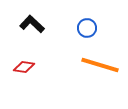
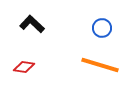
blue circle: moved 15 px right
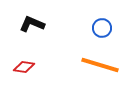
black L-shape: rotated 20 degrees counterclockwise
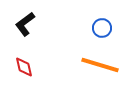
black L-shape: moved 7 px left; rotated 60 degrees counterclockwise
red diamond: rotated 70 degrees clockwise
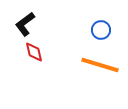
blue circle: moved 1 px left, 2 px down
red diamond: moved 10 px right, 15 px up
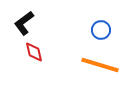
black L-shape: moved 1 px left, 1 px up
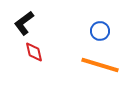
blue circle: moved 1 px left, 1 px down
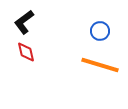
black L-shape: moved 1 px up
red diamond: moved 8 px left
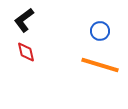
black L-shape: moved 2 px up
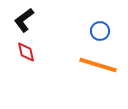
orange line: moved 2 px left
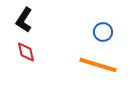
black L-shape: rotated 20 degrees counterclockwise
blue circle: moved 3 px right, 1 px down
